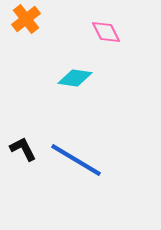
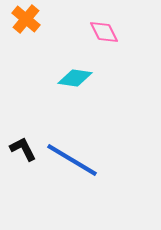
orange cross: rotated 12 degrees counterclockwise
pink diamond: moved 2 px left
blue line: moved 4 px left
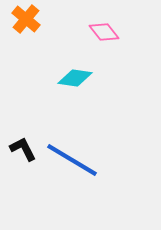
pink diamond: rotated 12 degrees counterclockwise
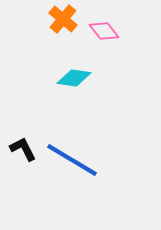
orange cross: moved 37 px right
pink diamond: moved 1 px up
cyan diamond: moved 1 px left
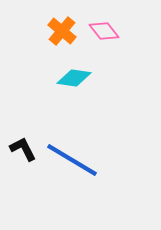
orange cross: moved 1 px left, 12 px down
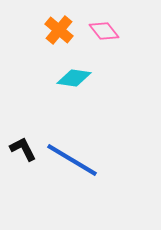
orange cross: moved 3 px left, 1 px up
